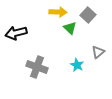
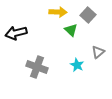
green triangle: moved 1 px right, 2 px down
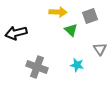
gray square: moved 2 px right, 1 px down; rotated 28 degrees clockwise
gray triangle: moved 2 px right, 3 px up; rotated 24 degrees counterclockwise
cyan star: rotated 16 degrees counterclockwise
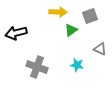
green triangle: rotated 40 degrees clockwise
gray triangle: rotated 32 degrees counterclockwise
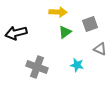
gray square: moved 8 px down
green triangle: moved 6 px left, 2 px down
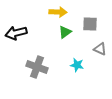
gray square: rotated 21 degrees clockwise
